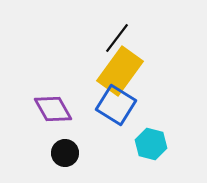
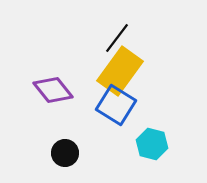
purple diamond: moved 19 px up; rotated 9 degrees counterclockwise
cyan hexagon: moved 1 px right
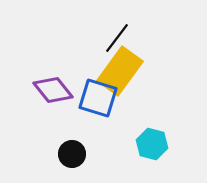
blue square: moved 18 px left, 7 px up; rotated 15 degrees counterclockwise
black circle: moved 7 px right, 1 px down
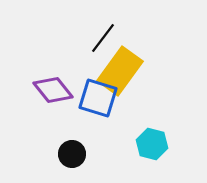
black line: moved 14 px left
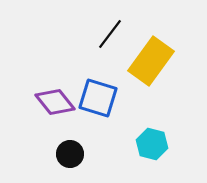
black line: moved 7 px right, 4 px up
yellow rectangle: moved 31 px right, 10 px up
purple diamond: moved 2 px right, 12 px down
black circle: moved 2 px left
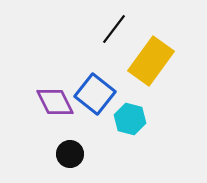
black line: moved 4 px right, 5 px up
blue square: moved 3 px left, 4 px up; rotated 21 degrees clockwise
purple diamond: rotated 12 degrees clockwise
cyan hexagon: moved 22 px left, 25 px up
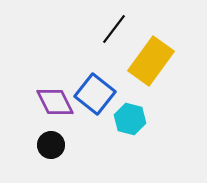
black circle: moved 19 px left, 9 px up
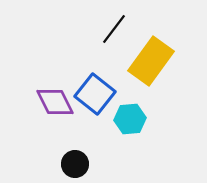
cyan hexagon: rotated 20 degrees counterclockwise
black circle: moved 24 px right, 19 px down
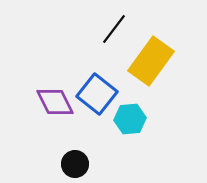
blue square: moved 2 px right
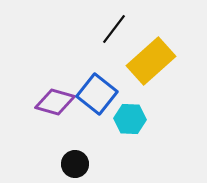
yellow rectangle: rotated 12 degrees clockwise
purple diamond: rotated 48 degrees counterclockwise
cyan hexagon: rotated 8 degrees clockwise
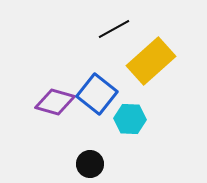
black line: rotated 24 degrees clockwise
black circle: moved 15 px right
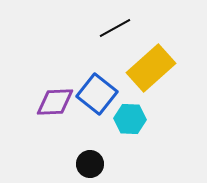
black line: moved 1 px right, 1 px up
yellow rectangle: moved 7 px down
purple diamond: rotated 18 degrees counterclockwise
